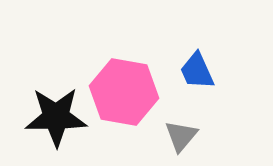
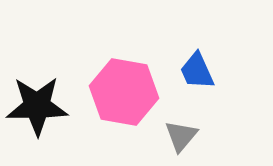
black star: moved 19 px left, 11 px up
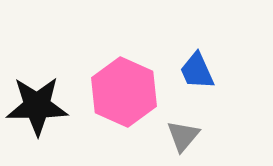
pink hexagon: rotated 14 degrees clockwise
gray triangle: moved 2 px right
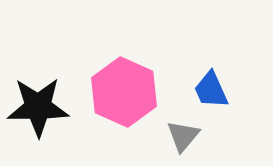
blue trapezoid: moved 14 px right, 19 px down
black star: moved 1 px right, 1 px down
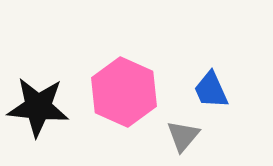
black star: rotated 6 degrees clockwise
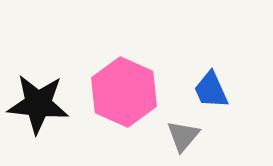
black star: moved 3 px up
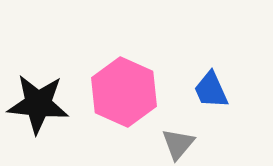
gray triangle: moved 5 px left, 8 px down
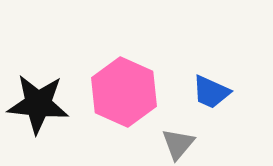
blue trapezoid: moved 2 px down; rotated 42 degrees counterclockwise
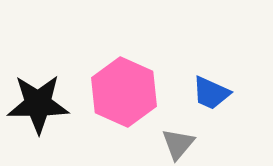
blue trapezoid: moved 1 px down
black star: rotated 6 degrees counterclockwise
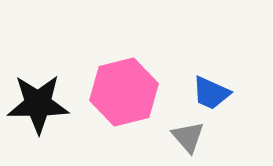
pink hexagon: rotated 22 degrees clockwise
gray triangle: moved 10 px right, 7 px up; rotated 21 degrees counterclockwise
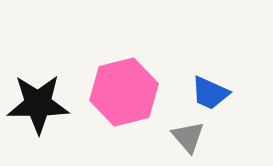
blue trapezoid: moved 1 px left
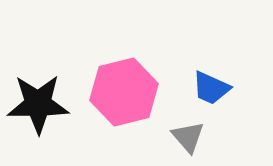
blue trapezoid: moved 1 px right, 5 px up
